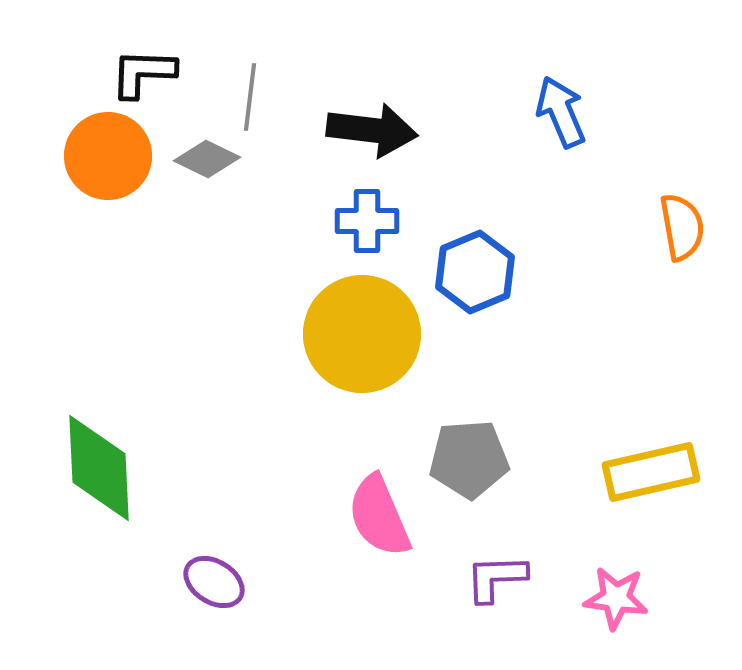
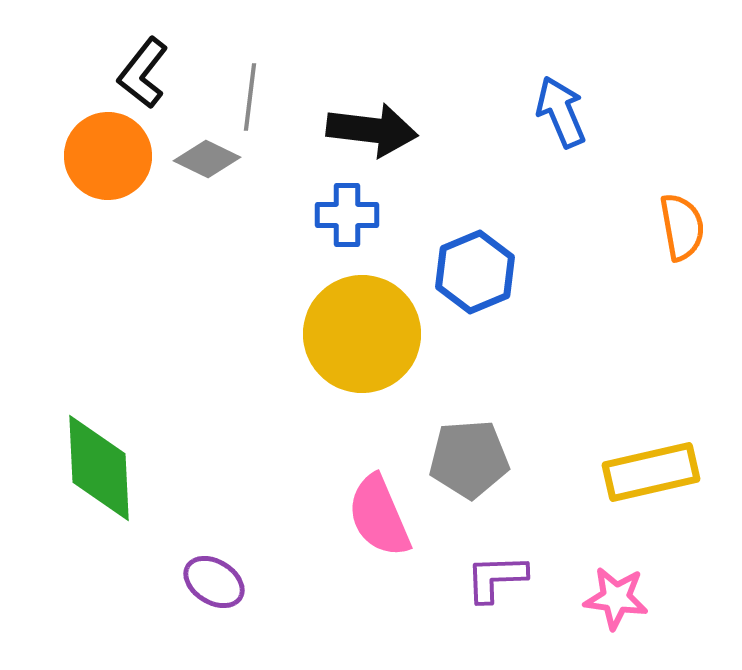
black L-shape: rotated 54 degrees counterclockwise
blue cross: moved 20 px left, 6 px up
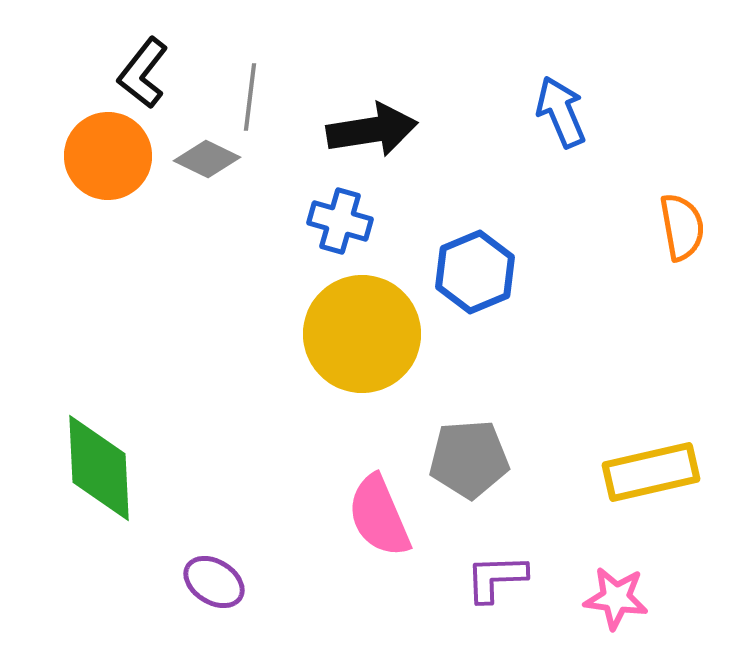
black arrow: rotated 16 degrees counterclockwise
blue cross: moved 7 px left, 6 px down; rotated 16 degrees clockwise
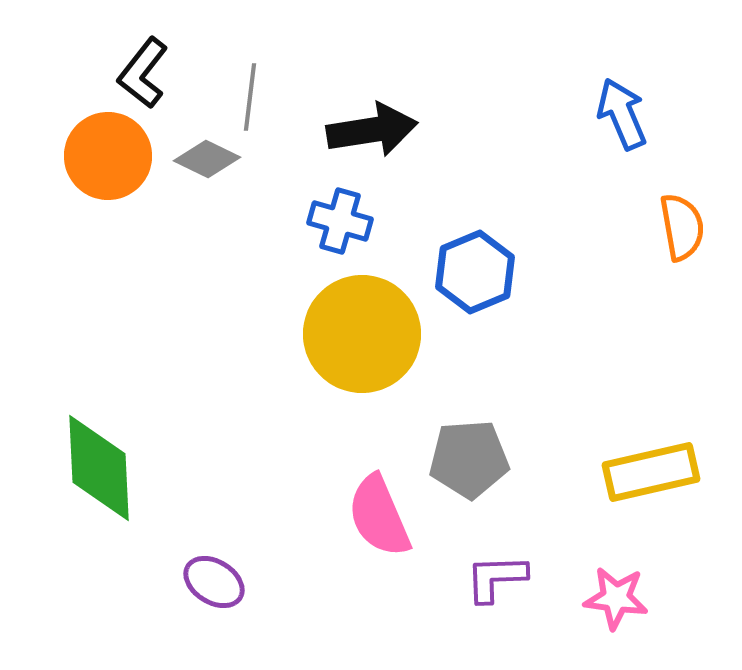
blue arrow: moved 61 px right, 2 px down
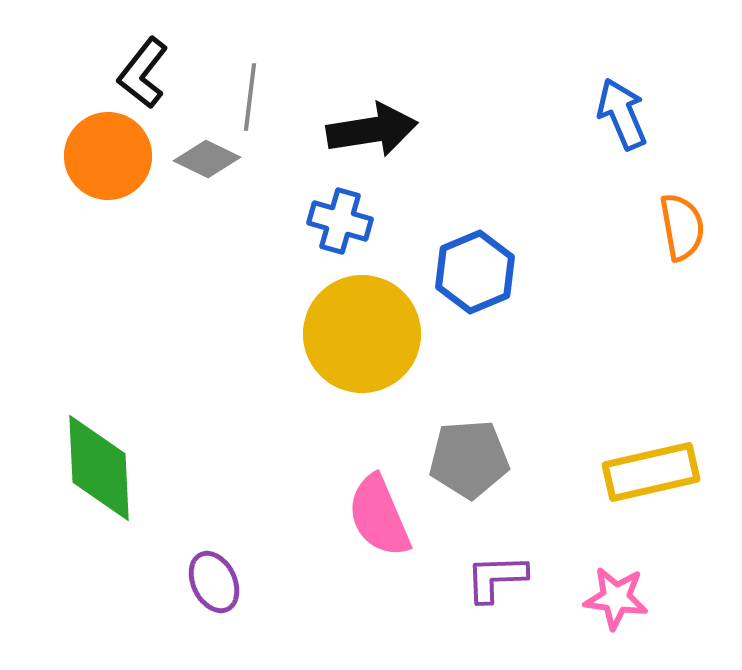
purple ellipse: rotated 32 degrees clockwise
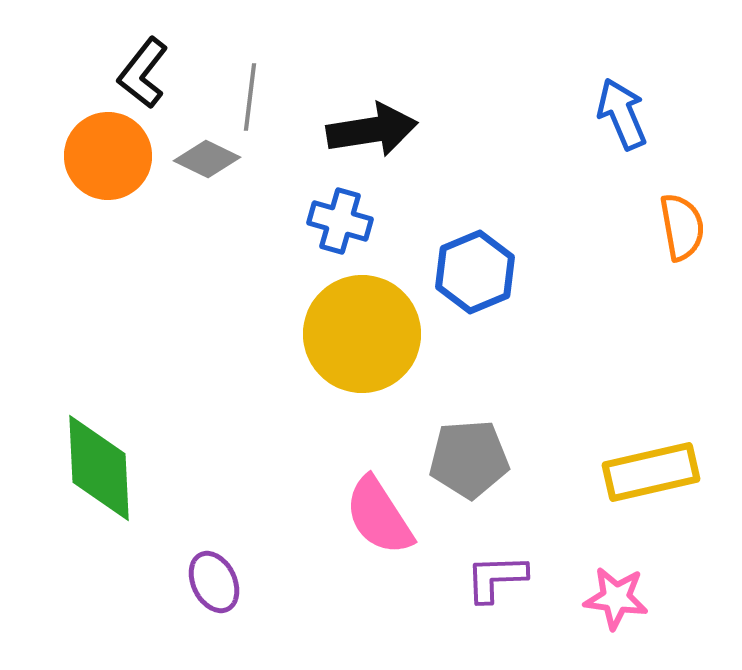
pink semicircle: rotated 10 degrees counterclockwise
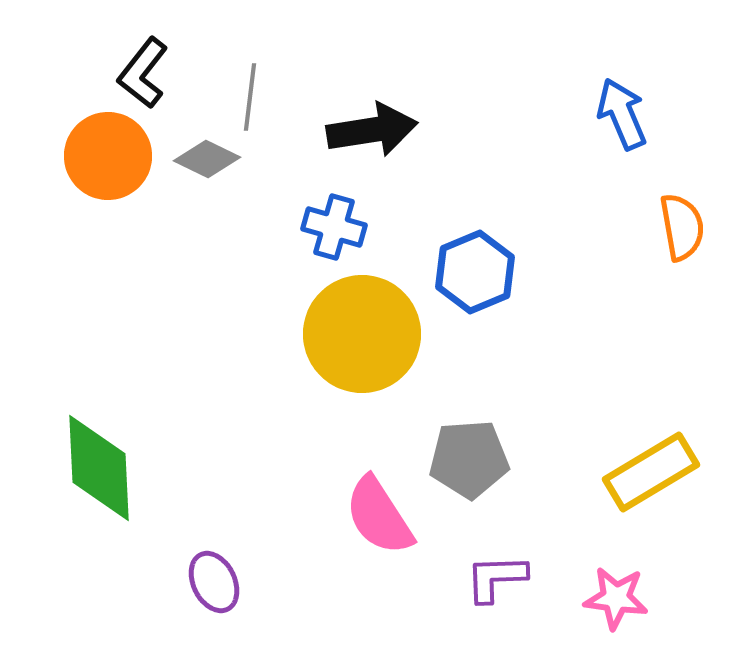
blue cross: moved 6 px left, 6 px down
yellow rectangle: rotated 18 degrees counterclockwise
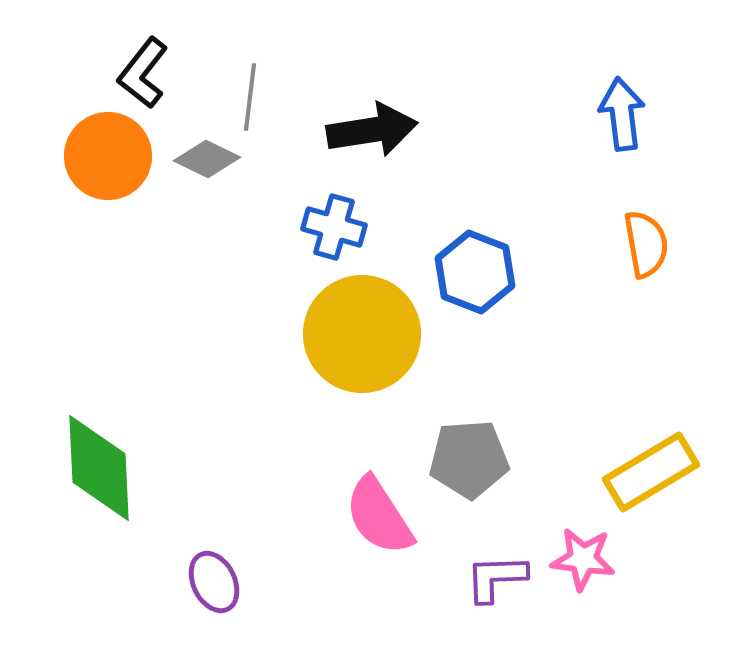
blue arrow: rotated 16 degrees clockwise
orange semicircle: moved 36 px left, 17 px down
blue hexagon: rotated 16 degrees counterclockwise
pink star: moved 33 px left, 39 px up
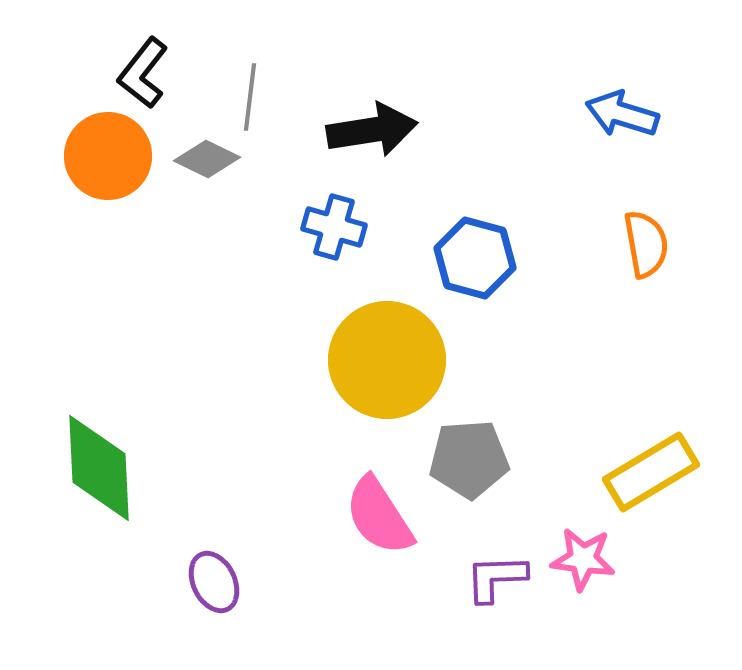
blue arrow: rotated 66 degrees counterclockwise
blue hexagon: moved 14 px up; rotated 6 degrees counterclockwise
yellow circle: moved 25 px right, 26 px down
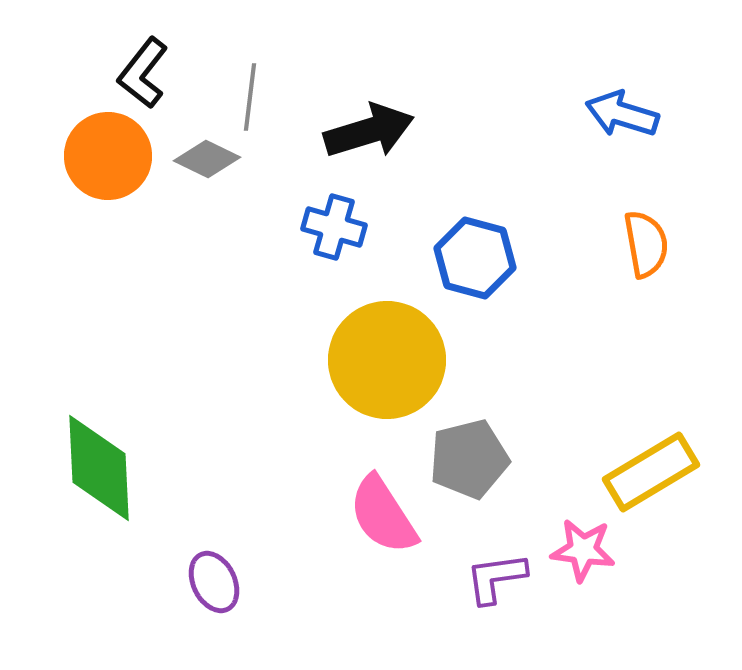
black arrow: moved 3 px left, 1 px down; rotated 8 degrees counterclockwise
gray pentagon: rotated 10 degrees counterclockwise
pink semicircle: moved 4 px right, 1 px up
pink star: moved 9 px up
purple L-shape: rotated 6 degrees counterclockwise
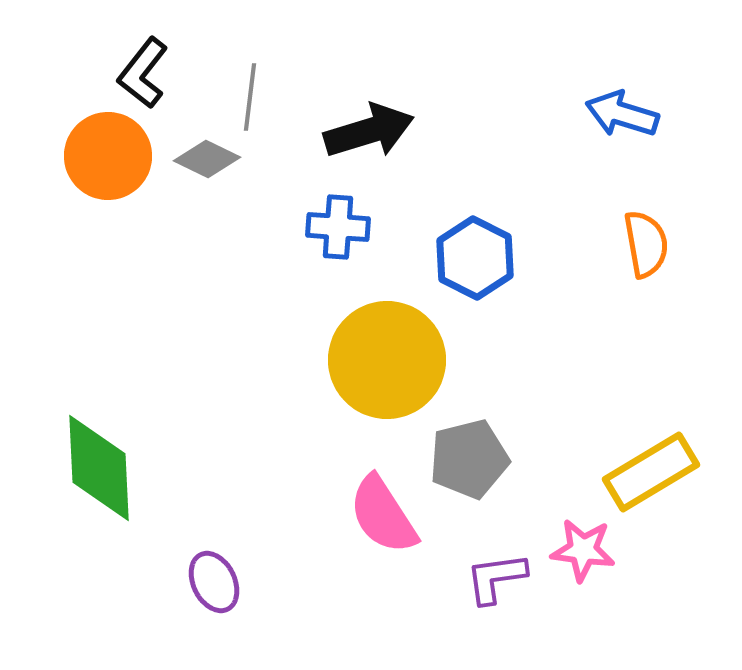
blue cross: moved 4 px right; rotated 12 degrees counterclockwise
blue hexagon: rotated 12 degrees clockwise
